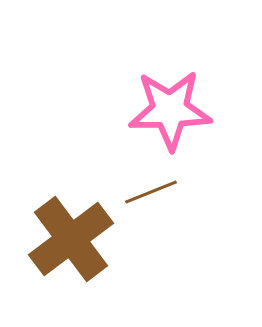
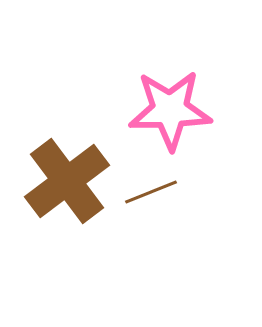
brown cross: moved 4 px left, 58 px up
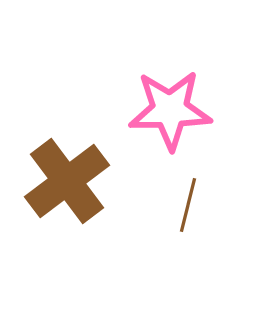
brown line: moved 37 px right, 13 px down; rotated 54 degrees counterclockwise
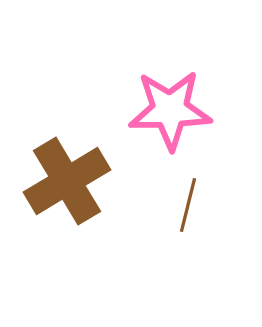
brown cross: rotated 6 degrees clockwise
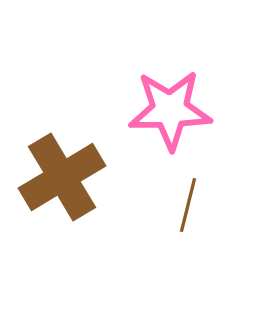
brown cross: moved 5 px left, 4 px up
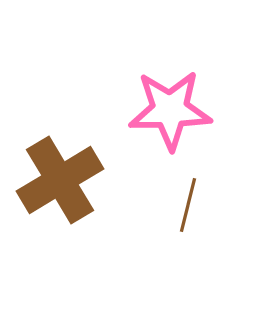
brown cross: moved 2 px left, 3 px down
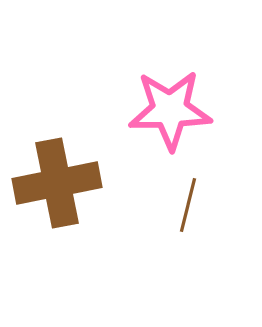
brown cross: moved 3 px left, 3 px down; rotated 20 degrees clockwise
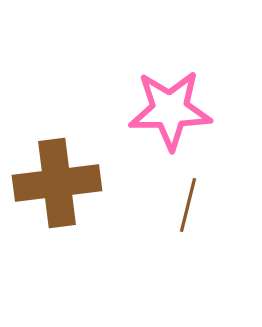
brown cross: rotated 4 degrees clockwise
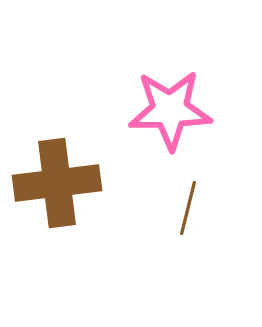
brown line: moved 3 px down
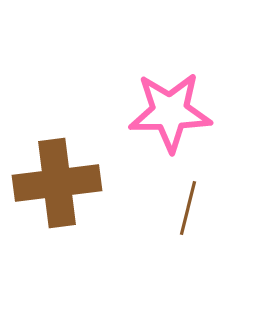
pink star: moved 2 px down
